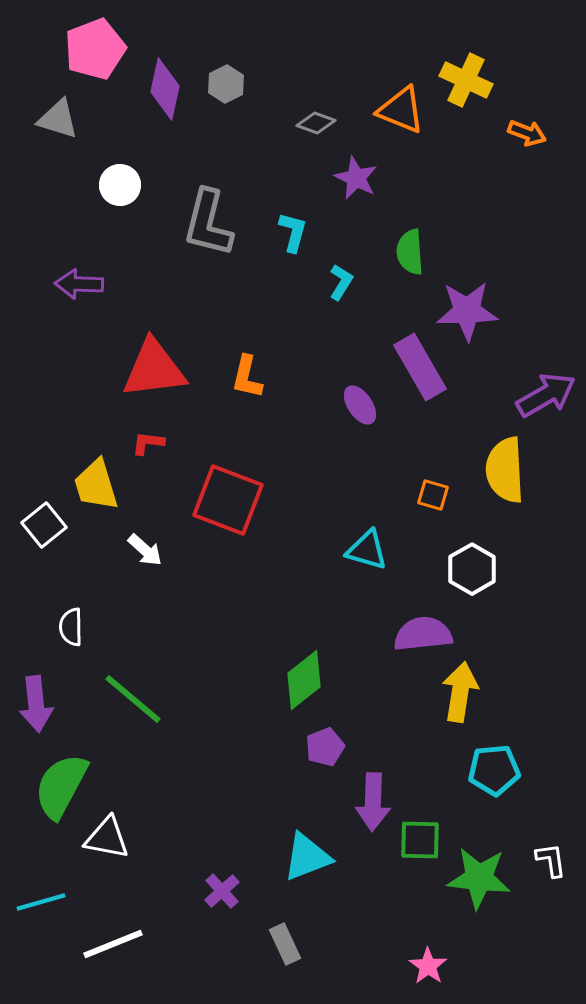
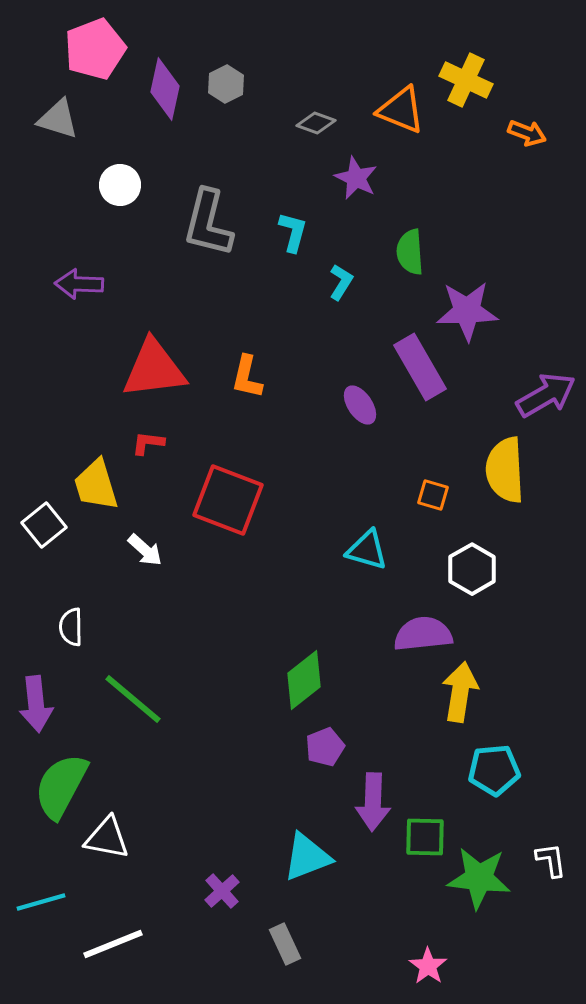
green square at (420, 840): moved 5 px right, 3 px up
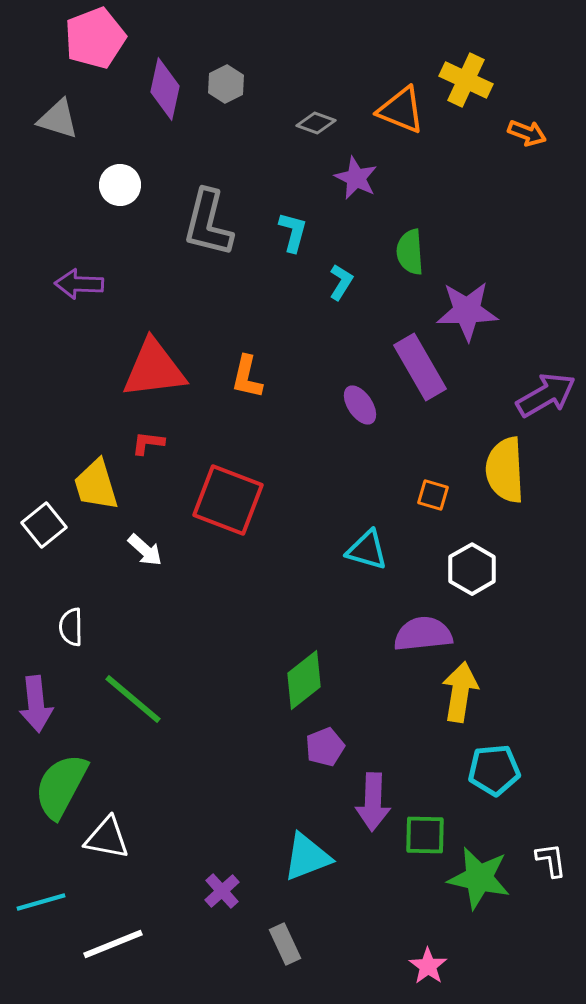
pink pentagon at (95, 49): moved 11 px up
green square at (425, 837): moved 2 px up
green star at (479, 878): rotated 6 degrees clockwise
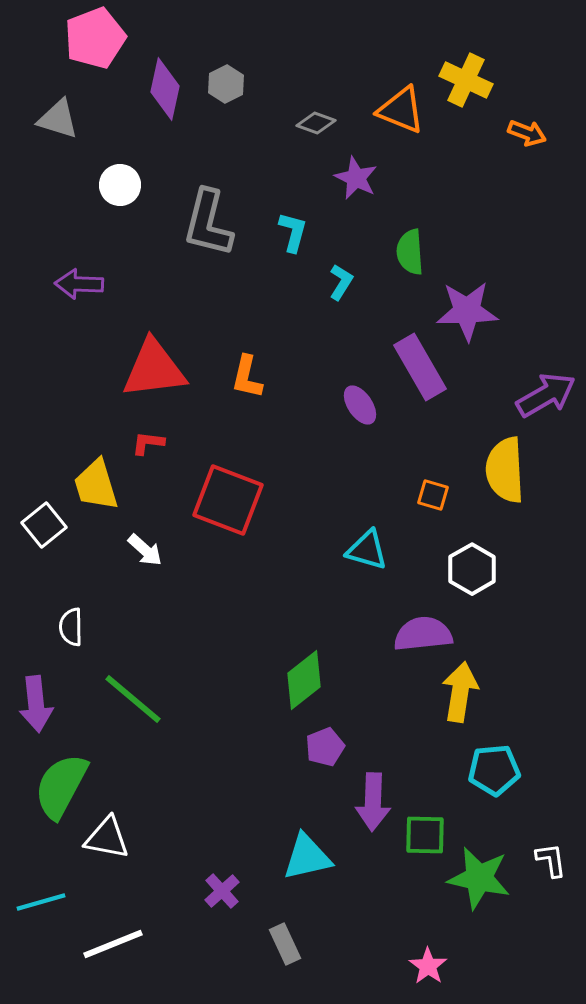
cyan triangle at (307, 857): rotated 8 degrees clockwise
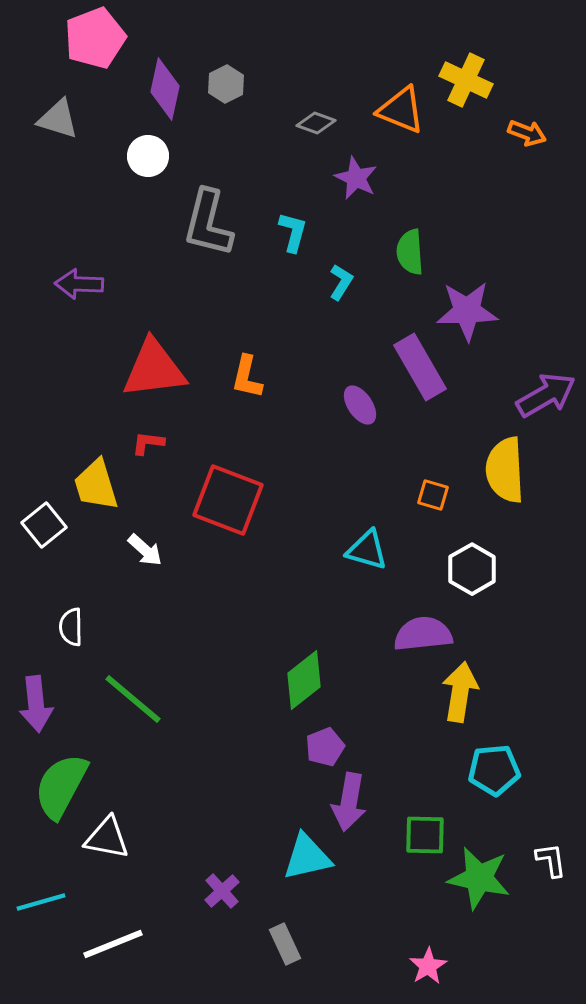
white circle at (120, 185): moved 28 px right, 29 px up
purple arrow at (373, 802): moved 24 px left; rotated 8 degrees clockwise
pink star at (428, 966): rotated 6 degrees clockwise
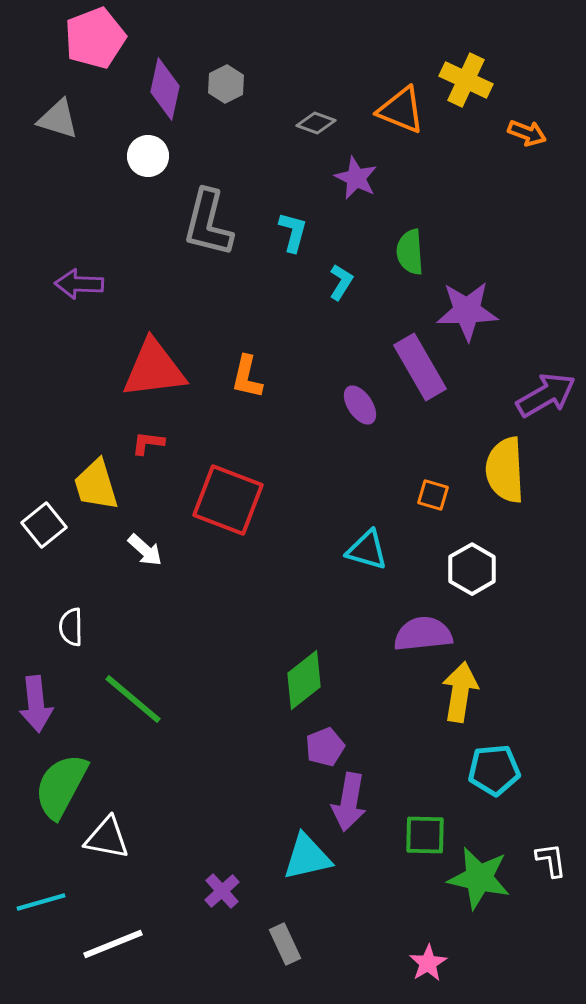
pink star at (428, 966): moved 3 px up
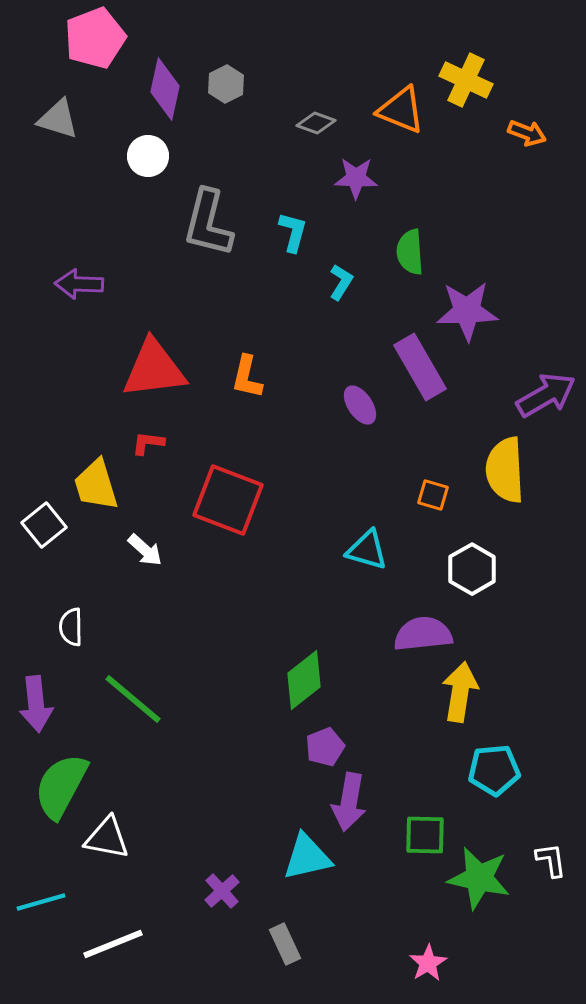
purple star at (356, 178): rotated 24 degrees counterclockwise
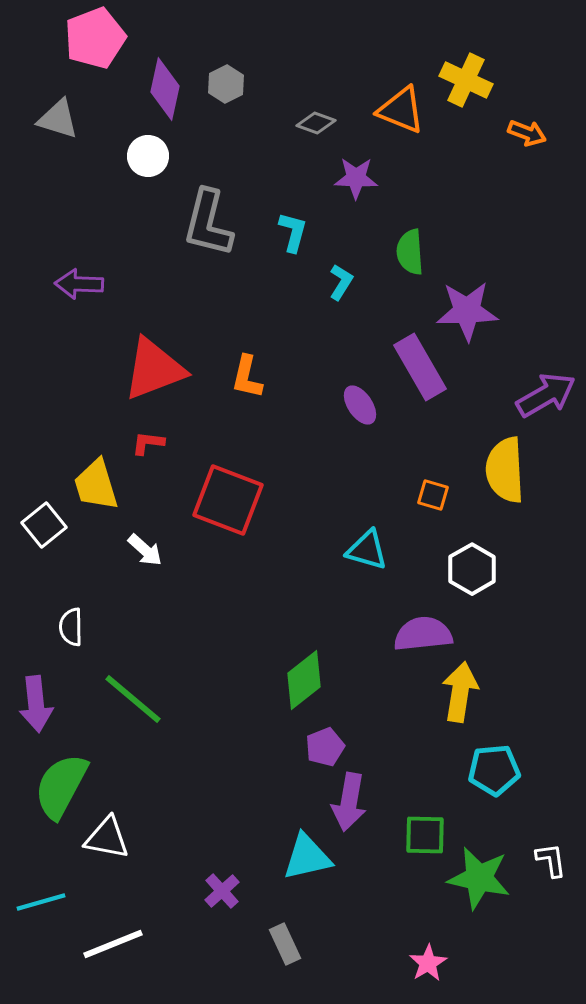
red triangle at (154, 369): rotated 14 degrees counterclockwise
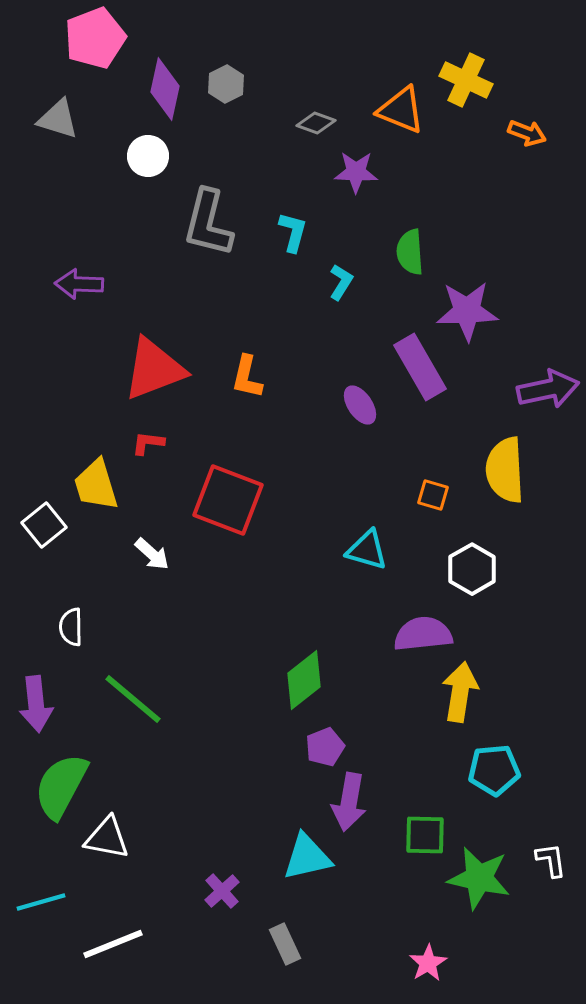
purple star at (356, 178): moved 6 px up
purple arrow at (546, 395): moved 2 px right, 6 px up; rotated 18 degrees clockwise
white arrow at (145, 550): moved 7 px right, 4 px down
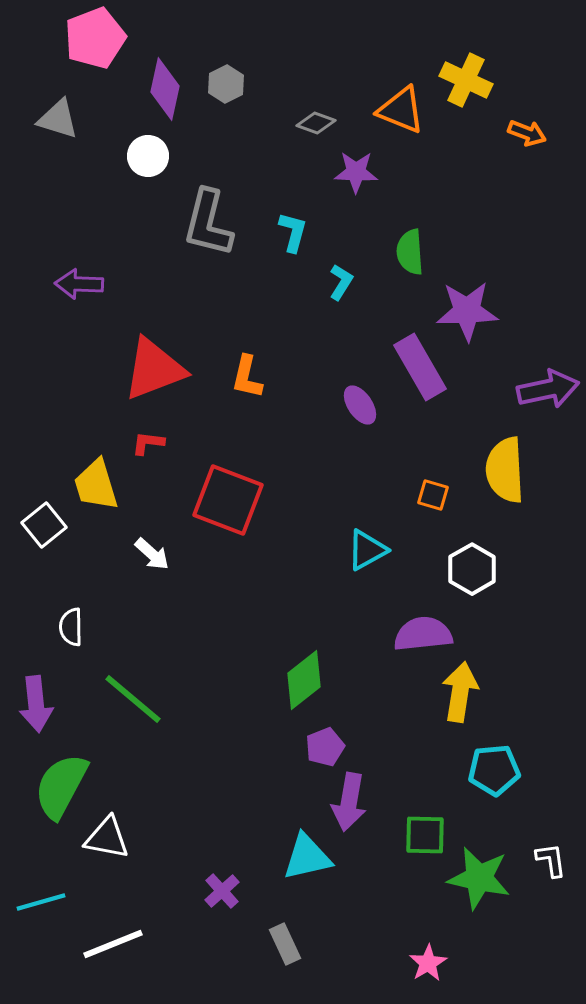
cyan triangle at (367, 550): rotated 45 degrees counterclockwise
